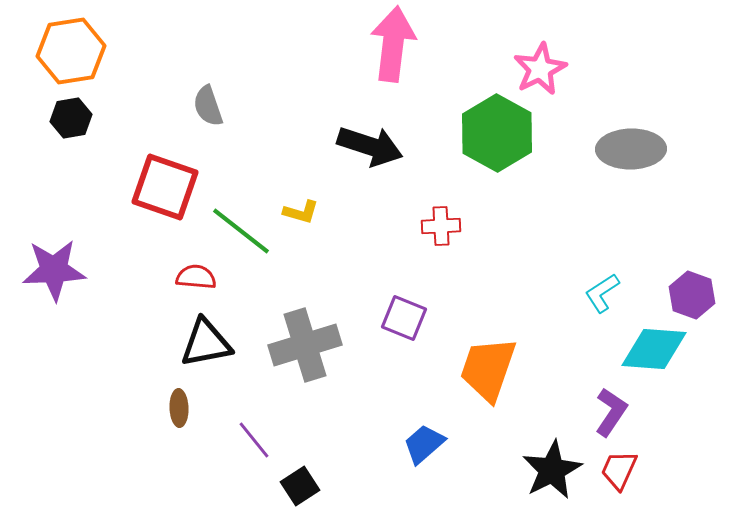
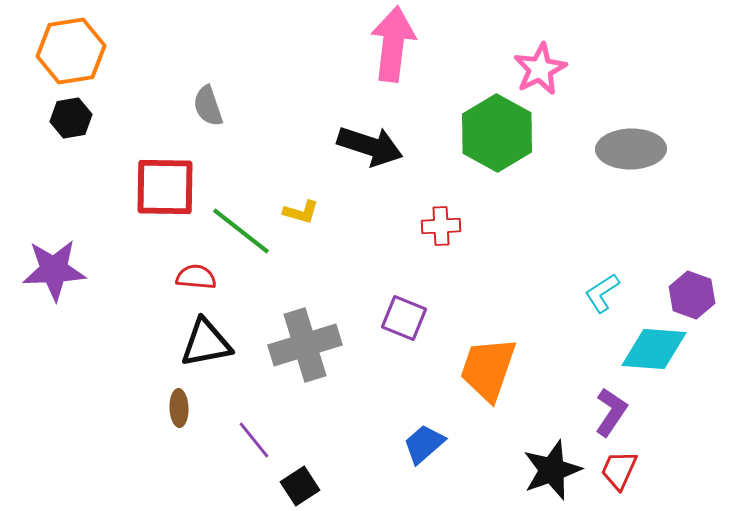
red square: rotated 18 degrees counterclockwise
black star: rotated 8 degrees clockwise
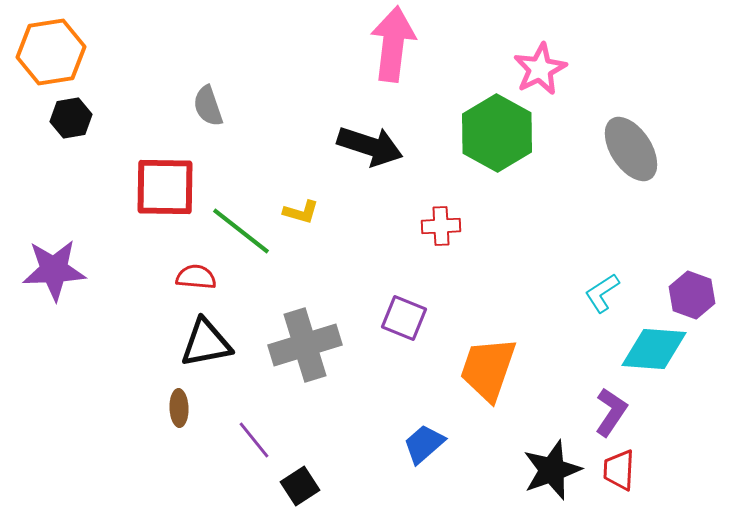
orange hexagon: moved 20 px left, 1 px down
gray ellipse: rotated 58 degrees clockwise
red trapezoid: rotated 21 degrees counterclockwise
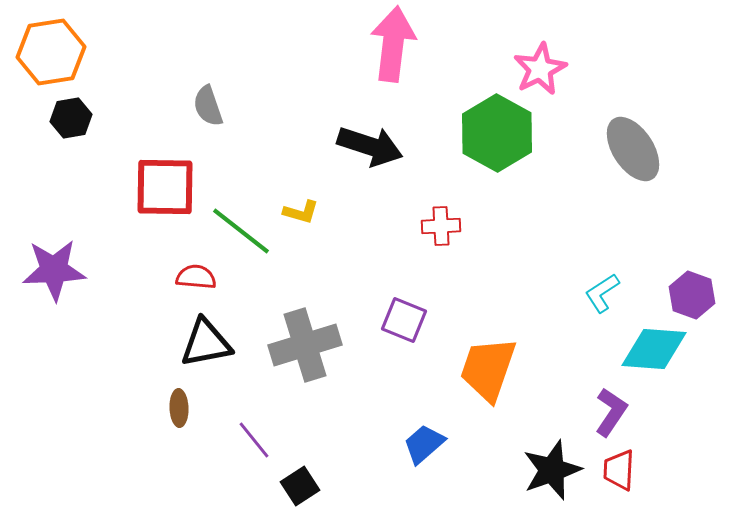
gray ellipse: moved 2 px right
purple square: moved 2 px down
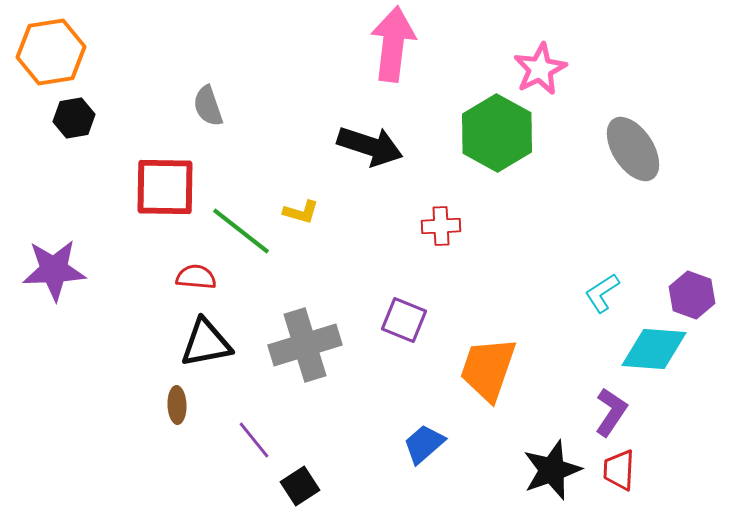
black hexagon: moved 3 px right
brown ellipse: moved 2 px left, 3 px up
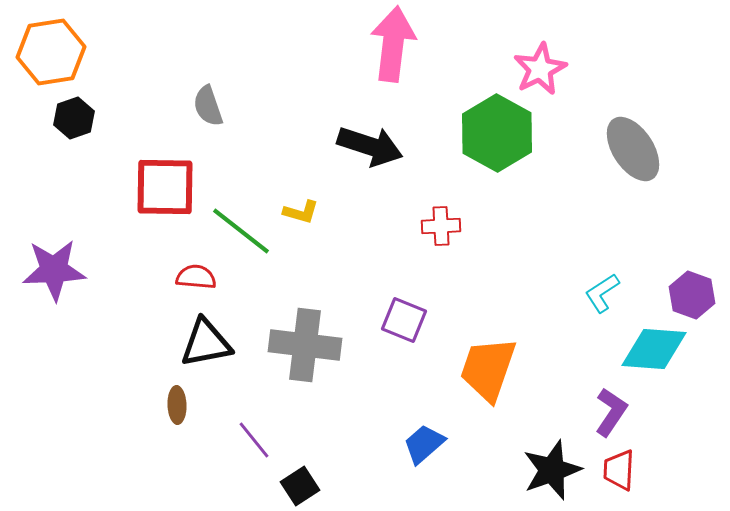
black hexagon: rotated 9 degrees counterclockwise
gray cross: rotated 24 degrees clockwise
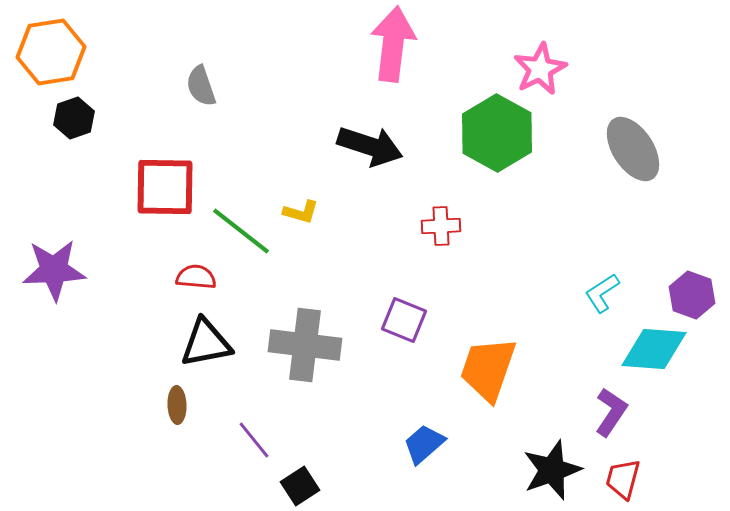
gray semicircle: moved 7 px left, 20 px up
red trapezoid: moved 4 px right, 9 px down; rotated 12 degrees clockwise
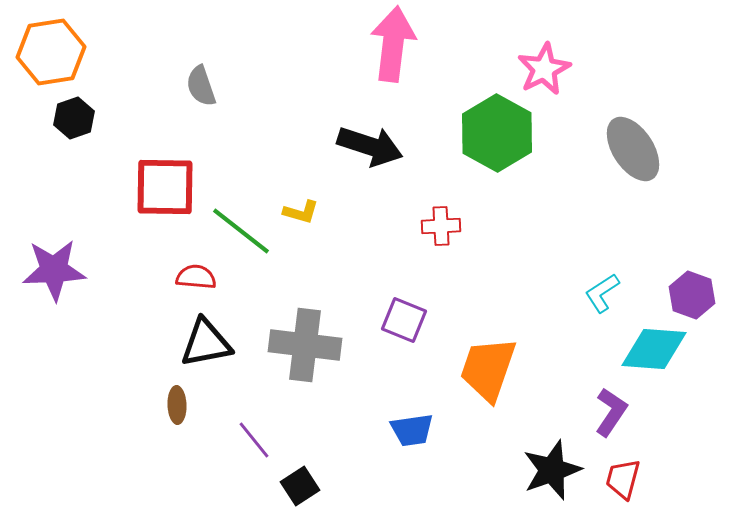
pink star: moved 4 px right
blue trapezoid: moved 12 px left, 14 px up; rotated 147 degrees counterclockwise
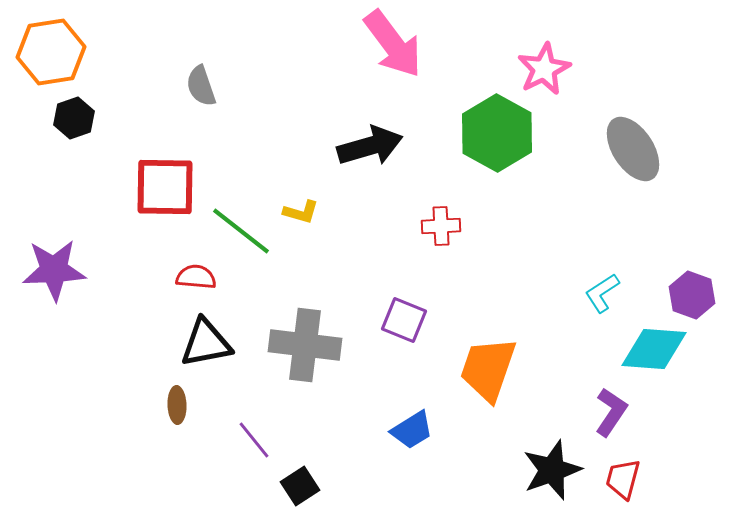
pink arrow: rotated 136 degrees clockwise
black arrow: rotated 34 degrees counterclockwise
blue trapezoid: rotated 24 degrees counterclockwise
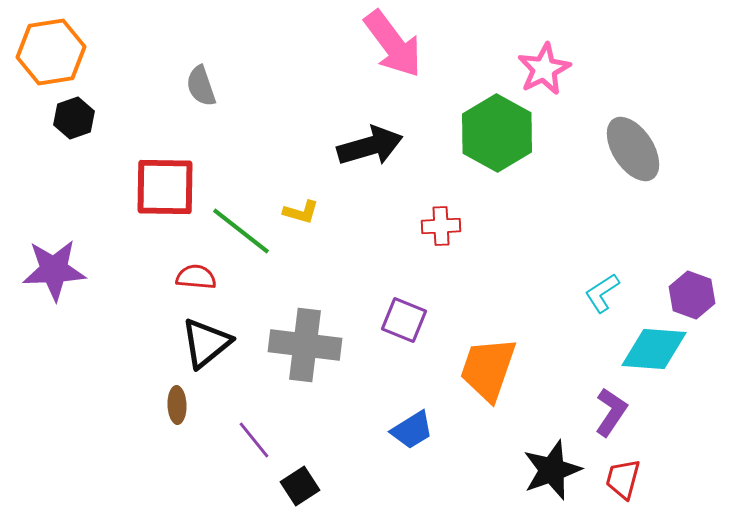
black triangle: rotated 28 degrees counterclockwise
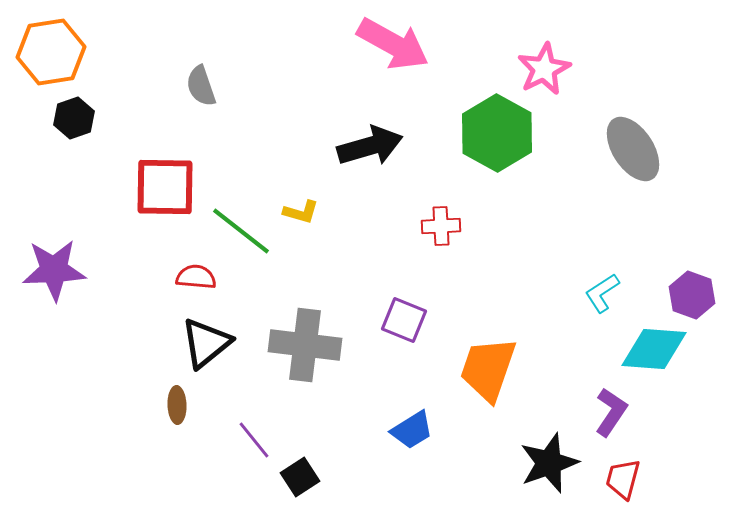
pink arrow: rotated 24 degrees counterclockwise
black star: moved 3 px left, 7 px up
black square: moved 9 px up
